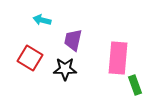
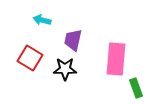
pink rectangle: moved 2 px left, 1 px down
green rectangle: moved 1 px right, 3 px down
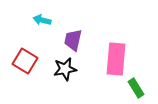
red square: moved 5 px left, 3 px down
black star: rotated 10 degrees counterclockwise
green rectangle: rotated 12 degrees counterclockwise
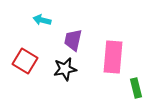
pink rectangle: moved 3 px left, 2 px up
green rectangle: rotated 18 degrees clockwise
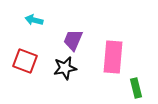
cyan arrow: moved 8 px left
purple trapezoid: rotated 10 degrees clockwise
red square: rotated 10 degrees counterclockwise
black star: moved 1 px up
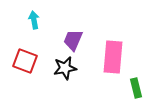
cyan arrow: rotated 66 degrees clockwise
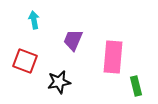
black star: moved 6 px left, 14 px down
green rectangle: moved 2 px up
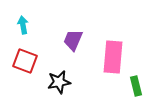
cyan arrow: moved 11 px left, 5 px down
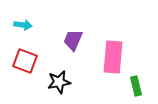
cyan arrow: rotated 108 degrees clockwise
